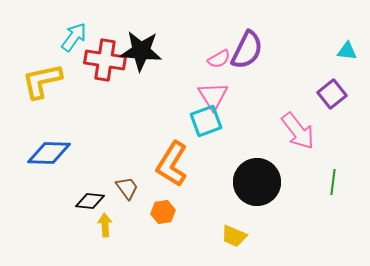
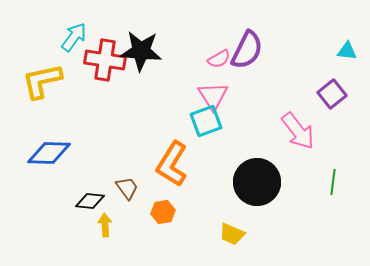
yellow trapezoid: moved 2 px left, 2 px up
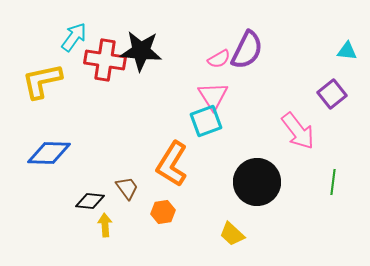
yellow trapezoid: rotated 20 degrees clockwise
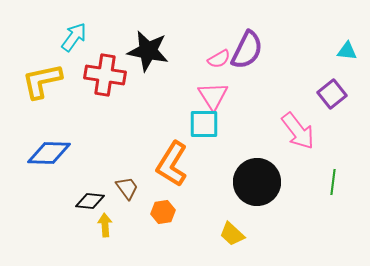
black star: moved 7 px right; rotated 6 degrees clockwise
red cross: moved 15 px down
cyan square: moved 2 px left, 3 px down; rotated 20 degrees clockwise
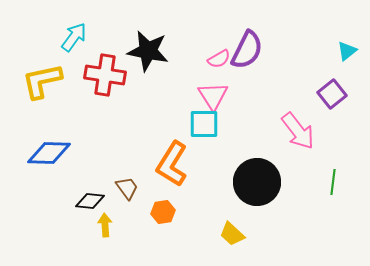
cyan triangle: rotated 45 degrees counterclockwise
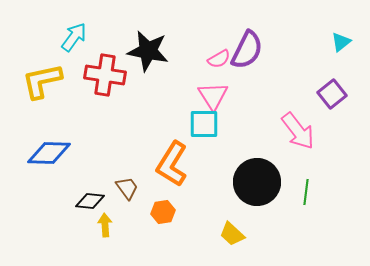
cyan triangle: moved 6 px left, 9 px up
green line: moved 27 px left, 10 px down
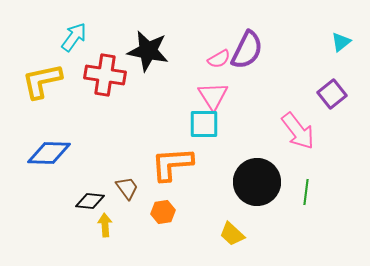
orange L-shape: rotated 54 degrees clockwise
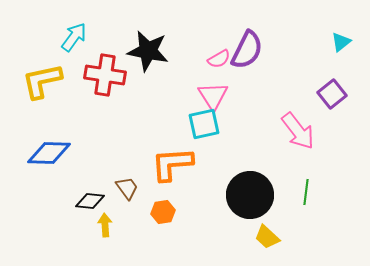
cyan square: rotated 12 degrees counterclockwise
black circle: moved 7 px left, 13 px down
yellow trapezoid: moved 35 px right, 3 px down
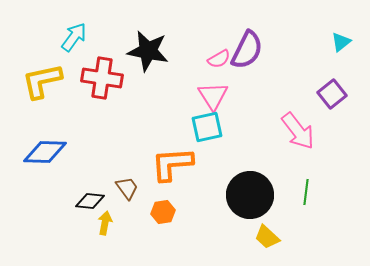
red cross: moved 3 px left, 3 px down
cyan square: moved 3 px right, 3 px down
blue diamond: moved 4 px left, 1 px up
yellow arrow: moved 2 px up; rotated 15 degrees clockwise
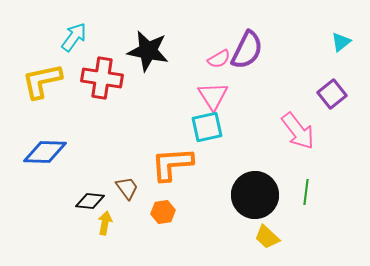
black circle: moved 5 px right
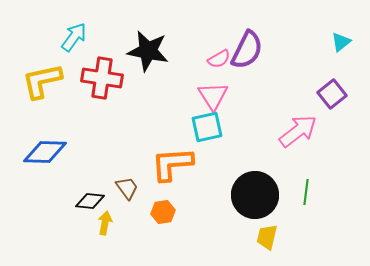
pink arrow: rotated 90 degrees counterclockwise
yellow trapezoid: rotated 60 degrees clockwise
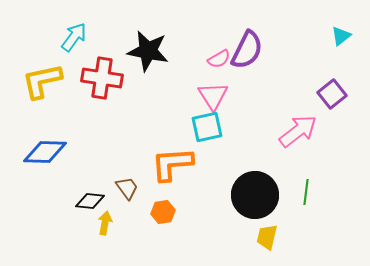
cyan triangle: moved 6 px up
